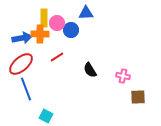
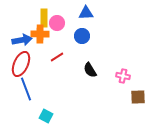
blue circle: moved 11 px right, 6 px down
blue arrow: moved 2 px down
red ellipse: rotated 25 degrees counterclockwise
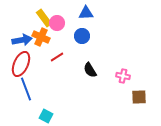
yellow rectangle: rotated 36 degrees counterclockwise
orange cross: moved 1 px right, 3 px down; rotated 24 degrees clockwise
brown square: moved 1 px right
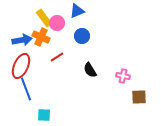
blue triangle: moved 9 px left, 2 px up; rotated 21 degrees counterclockwise
red ellipse: moved 2 px down
cyan square: moved 2 px left, 1 px up; rotated 24 degrees counterclockwise
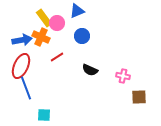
black semicircle: rotated 35 degrees counterclockwise
blue line: moved 1 px up
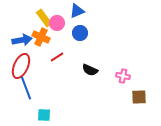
blue circle: moved 2 px left, 3 px up
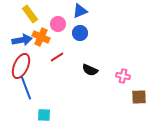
blue triangle: moved 3 px right
yellow rectangle: moved 14 px left, 4 px up
pink circle: moved 1 px right, 1 px down
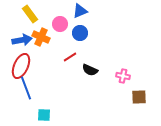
pink circle: moved 2 px right
red line: moved 13 px right
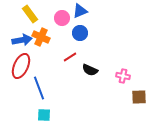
pink circle: moved 2 px right, 6 px up
blue line: moved 13 px right
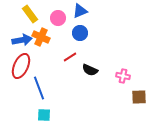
pink circle: moved 4 px left
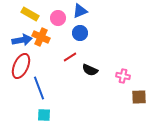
yellow rectangle: rotated 24 degrees counterclockwise
